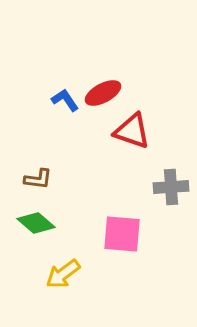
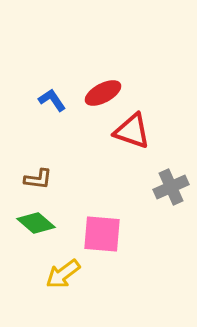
blue L-shape: moved 13 px left
gray cross: rotated 20 degrees counterclockwise
pink square: moved 20 px left
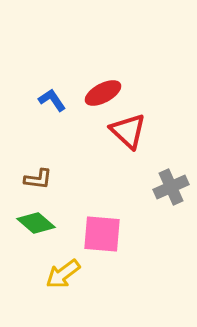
red triangle: moved 4 px left; rotated 24 degrees clockwise
